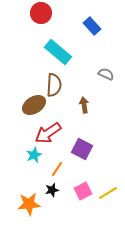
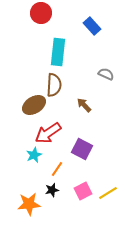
cyan rectangle: rotated 56 degrees clockwise
brown arrow: rotated 35 degrees counterclockwise
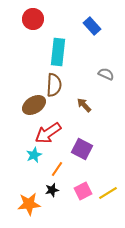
red circle: moved 8 px left, 6 px down
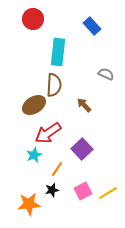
purple square: rotated 20 degrees clockwise
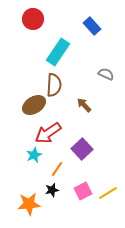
cyan rectangle: rotated 28 degrees clockwise
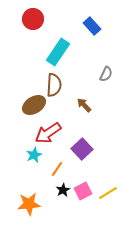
gray semicircle: rotated 91 degrees clockwise
black star: moved 11 px right; rotated 16 degrees counterclockwise
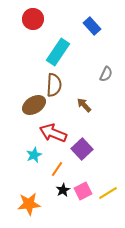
red arrow: moved 5 px right; rotated 56 degrees clockwise
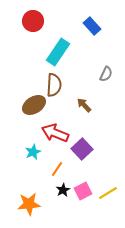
red circle: moved 2 px down
red arrow: moved 2 px right
cyan star: moved 1 px left, 3 px up
